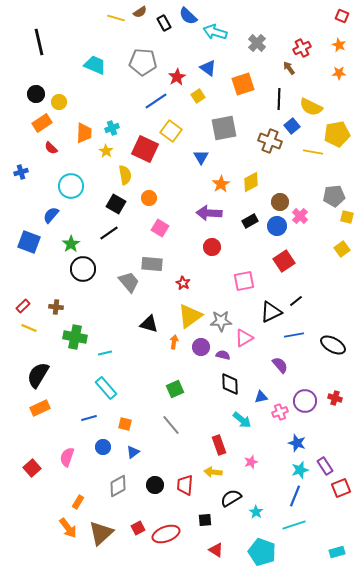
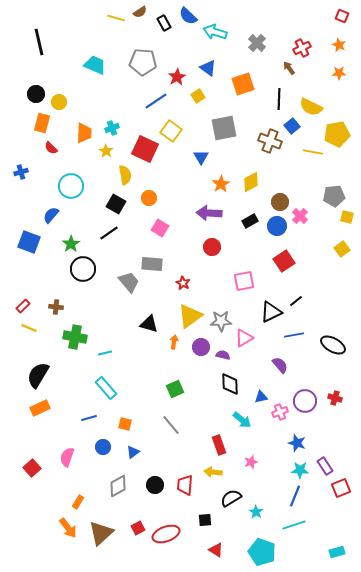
orange rectangle at (42, 123): rotated 42 degrees counterclockwise
cyan star at (300, 470): rotated 18 degrees clockwise
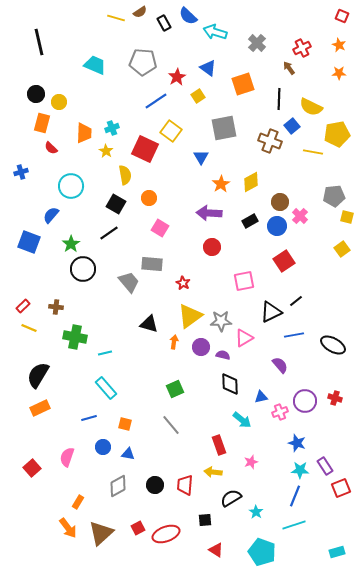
blue triangle at (133, 452): moved 5 px left, 2 px down; rotated 48 degrees clockwise
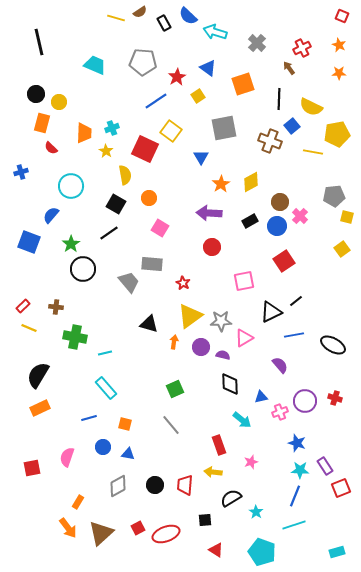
red square at (32, 468): rotated 30 degrees clockwise
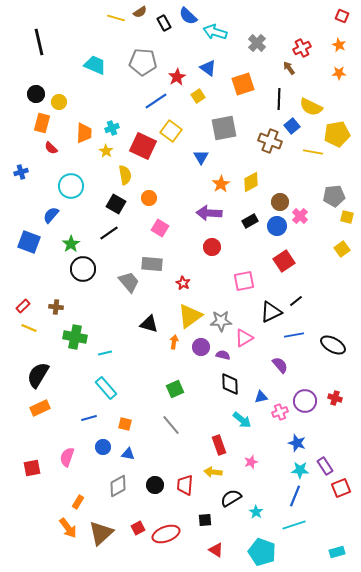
red square at (145, 149): moved 2 px left, 3 px up
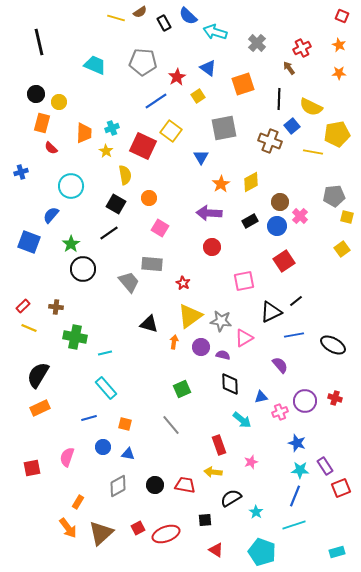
gray star at (221, 321): rotated 10 degrees clockwise
green square at (175, 389): moved 7 px right
red trapezoid at (185, 485): rotated 95 degrees clockwise
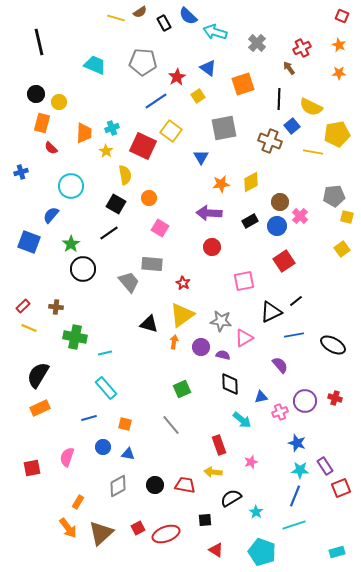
orange star at (221, 184): rotated 24 degrees clockwise
yellow triangle at (190, 316): moved 8 px left, 1 px up
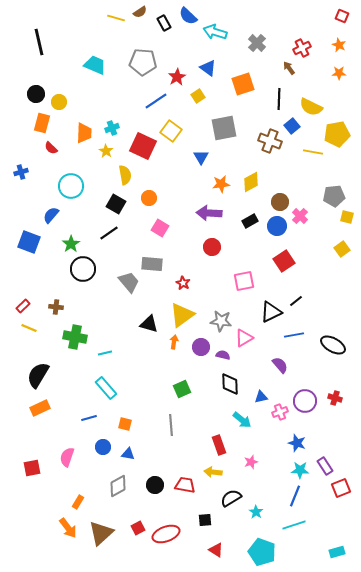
gray line at (171, 425): rotated 35 degrees clockwise
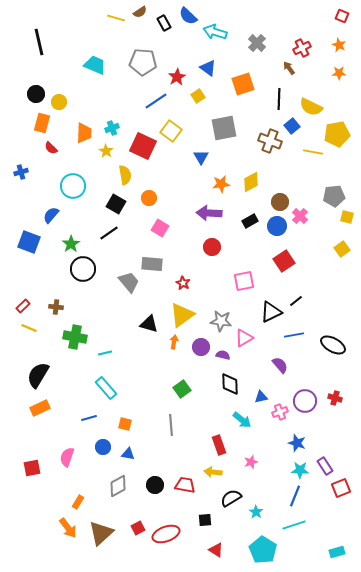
cyan circle at (71, 186): moved 2 px right
green square at (182, 389): rotated 12 degrees counterclockwise
cyan pentagon at (262, 552): moved 1 px right, 2 px up; rotated 12 degrees clockwise
